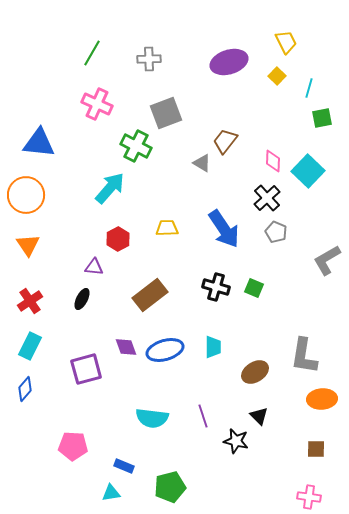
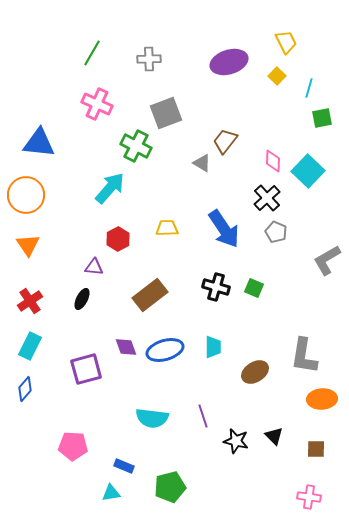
black triangle at (259, 416): moved 15 px right, 20 px down
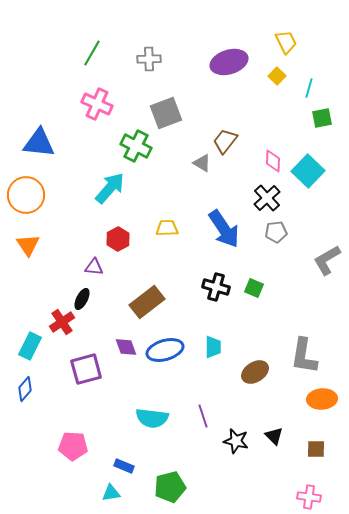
gray pentagon at (276, 232): rotated 30 degrees counterclockwise
brown rectangle at (150, 295): moved 3 px left, 7 px down
red cross at (30, 301): moved 32 px right, 21 px down
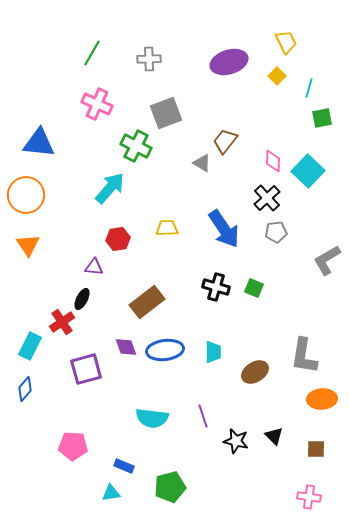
red hexagon at (118, 239): rotated 20 degrees clockwise
cyan trapezoid at (213, 347): moved 5 px down
blue ellipse at (165, 350): rotated 9 degrees clockwise
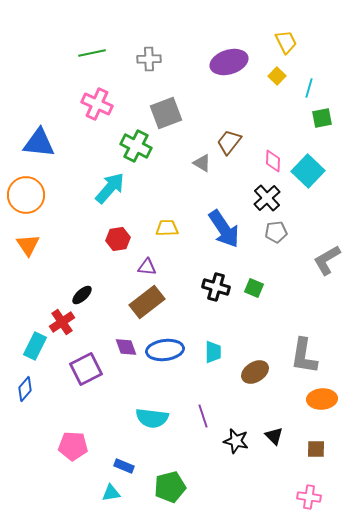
green line at (92, 53): rotated 48 degrees clockwise
brown trapezoid at (225, 141): moved 4 px right, 1 px down
purple triangle at (94, 267): moved 53 px right
black ellipse at (82, 299): moved 4 px up; rotated 20 degrees clockwise
cyan rectangle at (30, 346): moved 5 px right
purple square at (86, 369): rotated 12 degrees counterclockwise
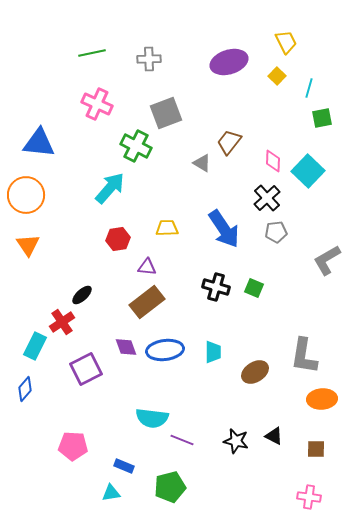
purple line at (203, 416): moved 21 px left, 24 px down; rotated 50 degrees counterclockwise
black triangle at (274, 436): rotated 18 degrees counterclockwise
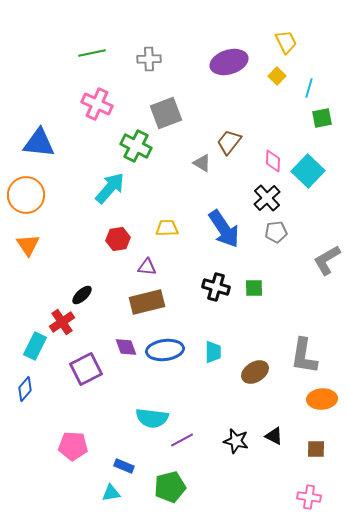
green square at (254, 288): rotated 24 degrees counterclockwise
brown rectangle at (147, 302): rotated 24 degrees clockwise
purple line at (182, 440): rotated 50 degrees counterclockwise
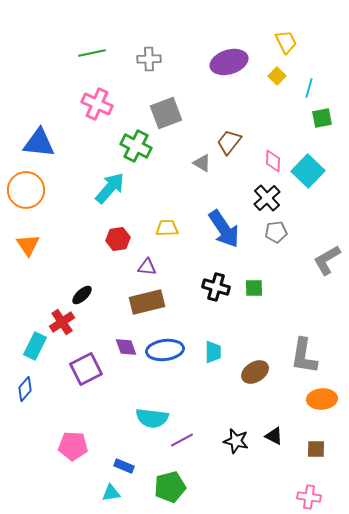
orange circle at (26, 195): moved 5 px up
